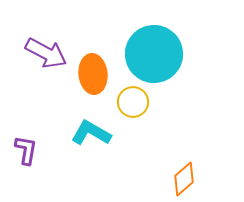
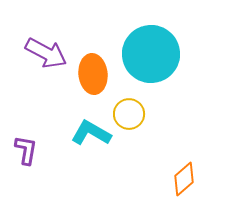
cyan circle: moved 3 px left
yellow circle: moved 4 px left, 12 px down
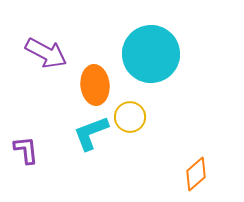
orange ellipse: moved 2 px right, 11 px down
yellow circle: moved 1 px right, 3 px down
cyan L-shape: rotated 51 degrees counterclockwise
purple L-shape: rotated 16 degrees counterclockwise
orange diamond: moved 12 px right, 5 px up
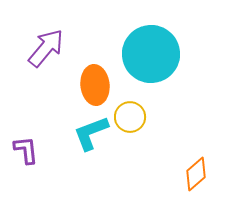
purple arrow: moved 5 px up; rotated 78 degrees counterclockwise
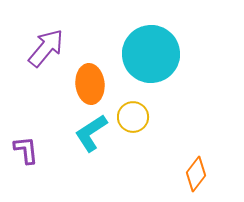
orange ellipse: moved 5 px left, 1 px up
yellow circle: moved 3 px right
cyan L-shape: rotated 12 degrees counterclockwise
orange diamond: rotated 12 degrees counterclockwise
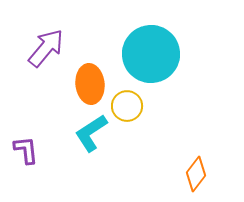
yellow circle: moved 6 px left, 11 px up
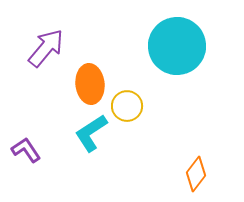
cyan circle: moved 26 px right, 8 px up
purple L-shape: rotated 28 degrees counterclockwise
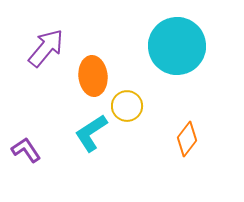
orange ellipse: moved 3 px right, 8 px up
orange diamond: moved 9 px left, 35 px up
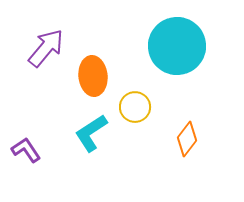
yellow circle: moved 8 px right, 1 px down
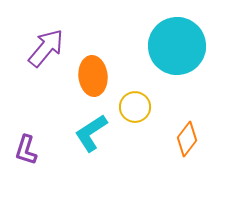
purple L-shape: rotated 128 degrees counterclockwise
